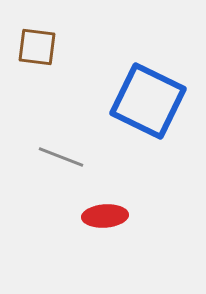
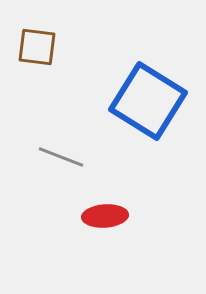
blue square: rotated 6 degrees clockwise
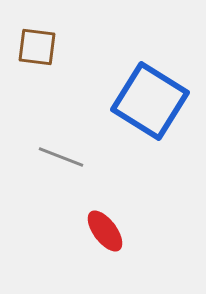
blue square: moved 2 px right
red ellipse: moved 15 px down; rotated 57 degrees clockwise
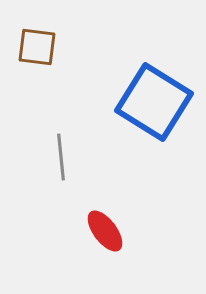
blue square: moved 4 px right, 1 px down
gray line: rotated 63 degrees clockwise
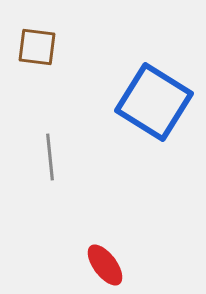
gray line: moved 11 px left
red ellipse: moved 34 px down
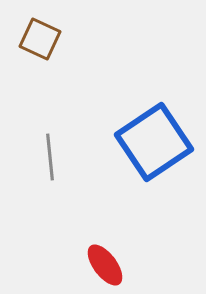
brown square: moved 3 px right, 8 px up; rotated 18 degrees clockwise
blue square: moved 40 px down; rotated 24 degrees clockwise
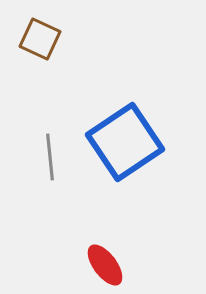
blue square: moved 29 px left
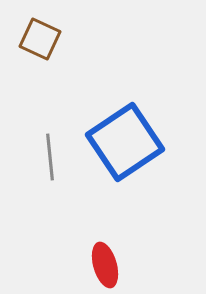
red ellipse: rotated 21 degrees clockwise
